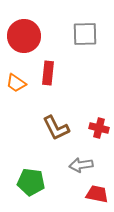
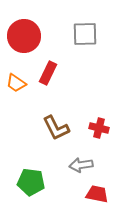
red rectangle: rotated 20 degrees clockwise
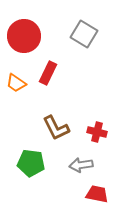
gray square: moved 1 px left; rotated 32 degrees clockwise
red cross: moved 2 px left, 4 px down
green pentagon: moved 19 px up
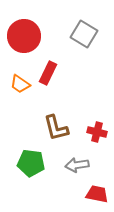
orange trapezoid: moved 4 px right, 1 px down
brown L-shape: rotated 12 degrees clockwise
gray arrow: moved 4 px left
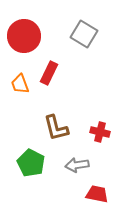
red rectangle: moved 1 px right
orange trapezoid: rotated 35 degrees clockwise
red cross: moved 3 px right
green pentagon: rotated 20 degrees clockwise
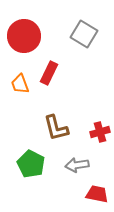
red cross: rotated 30 degrees counterclockwise
green pentagon: moved 1 px down
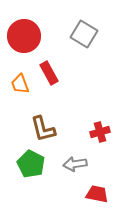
red rectangle: rotated 55 degrees counterclockwise
brown L-shape: moved 13 px left, 1 px down
gray arrow: moved 2 px left, 1 px up
